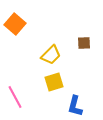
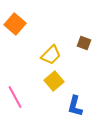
brown square: rotated 24 degrees clockwise
yellow square: moved 1 px up; rotated 24 degrees counterclockwise
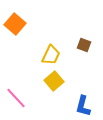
brown square: moved 2 px down
yellow trapezoid: rotated 20 degrees counterclockwise
pink line: moved 1 px right, 1 px down; rotated 15 degrees counterclockwise
blue L-shape: moved 8 px right
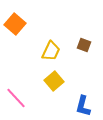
yellow trapezoid: moved 4 px up
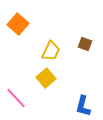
orange square: moved 3 px right
brown square: moved 1 px right, 1 px up
yellow square: moved 8 px left, 3 px up
